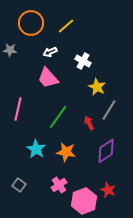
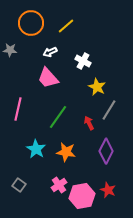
purple diamond: rotated 30 degrees counterclockwise
pink hexagon: moved 2 px left, 5 px up; rotated 10 degrees clockwise
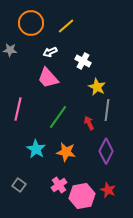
gray line: moved 2 px left; rotated 25 degrees counterclockwise
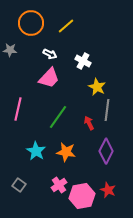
white arrow: moved 2 px down; rotated 128 degrees counterclockwise
pink trapezoid: moved 1 px right; rotated 95 degrees counterclockwise
cyan star: moved 2 px down
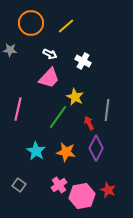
yellow star: moved 22 px left, 10 px down
purple diamond: moved 10 px left, 3 px up
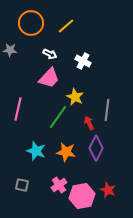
cyan star: rotated 12 degrees counterclockwise
gray square: moved 3 px right; rotated 24 degrees counterclockwise
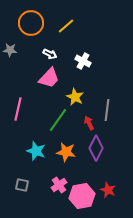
green line: moved 3 px down
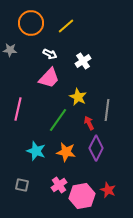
white cross: rotated 28 degrees clockwise
yellow star: moved 3 px right
